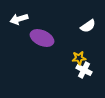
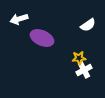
white semicircle: moved 1 px up
white cross: rotated 35 degrees clockwise
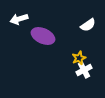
purple ellipse: moved 1 px right, 2 px up
yellow star: rotated 16 degrees counterclockwise
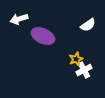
yellow star: moved 3 px left, 1 px down
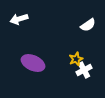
purple ellipse: moved 10 px left, 27 px down
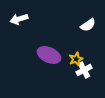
purple ellipse: moved 16 px right, 8 px up
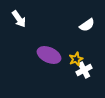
white arrow: rotated 108 degrees counterclockwise
white semicircle: moved 1 px left
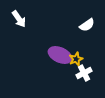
purple ellipse: moved 11 px right
white cross: moved 3 px down
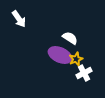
white semicircle: moved 17 px left, 13 px down; rotated 112 degrees counterclockwise
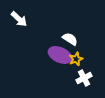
white arrow: rotated 12 degrees counterclockwise
white semicircle: moved 1 px down
white cross: moved 5 px down
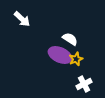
white arrow: moved 3 px right
white cross: moved 6 px down
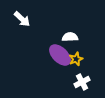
white semicircle: moved 2 px up; rotated 35 degrees counterclockwise
purple ellipse: rotated 20 degrees clockwise
white cross: moved 2 px left, 2 px up
